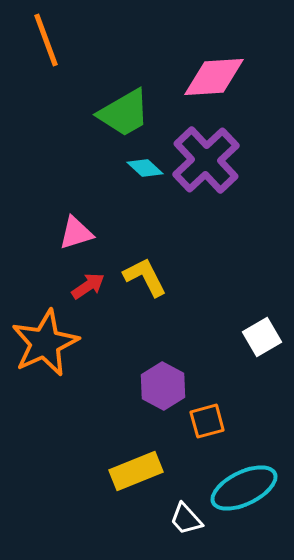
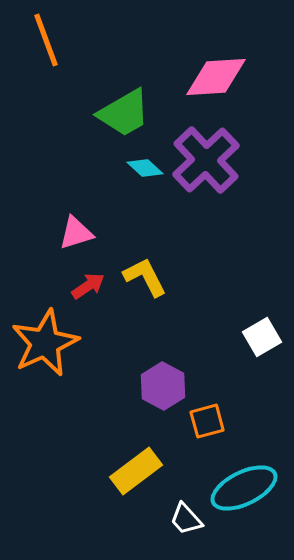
pink diamond: moved 2 px right
yellow rectangle: rotated 15 degrees counterclockwise
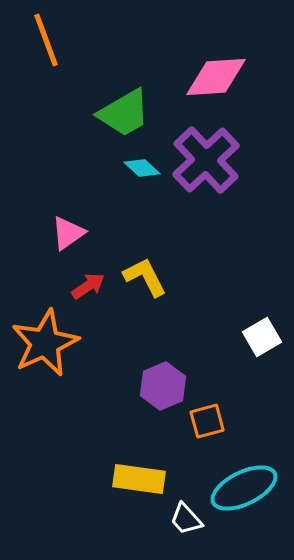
cyan diamond: moved 3 px left
pink triangle: moved 8 px left; rotated 18 degrees counterclockwise
purple hexagon: rotated 9 degrees clockwise
yellow rectangle: moved 3 px right, 8 px down; rotated 45 degrees clockwise
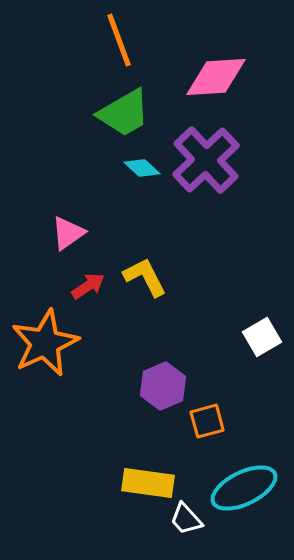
orange line: moved 73 px right
yellow rectangle: moved 9 px right, 4 px down
